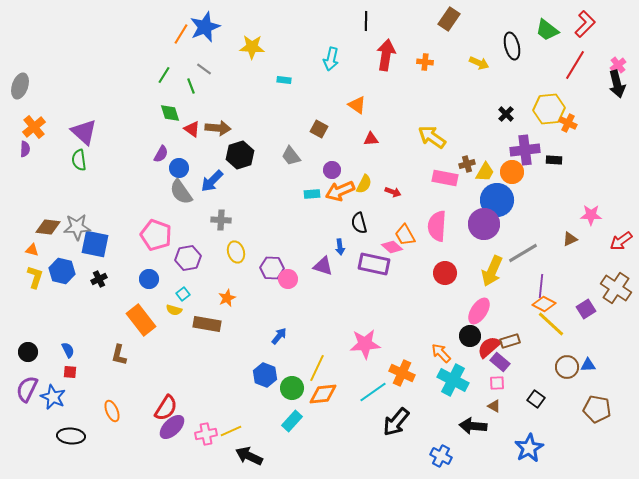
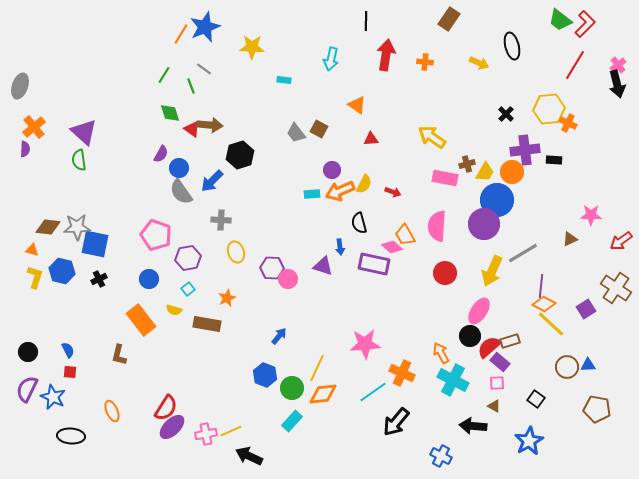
green trapezoid at (547, 30): moved 13 px right, 10 px up
brown arrow at (218, 128): moved 8 px left, 3 px up
gray trapezoid at (291, 156): moved 5 px right, 23 px up
cyan square at (183, 294): moved 5 px right, 5 px up
orange arrow at (441, 353): rotated 15 degrees clockwise
blue star at (529, 448): moved 7 px up
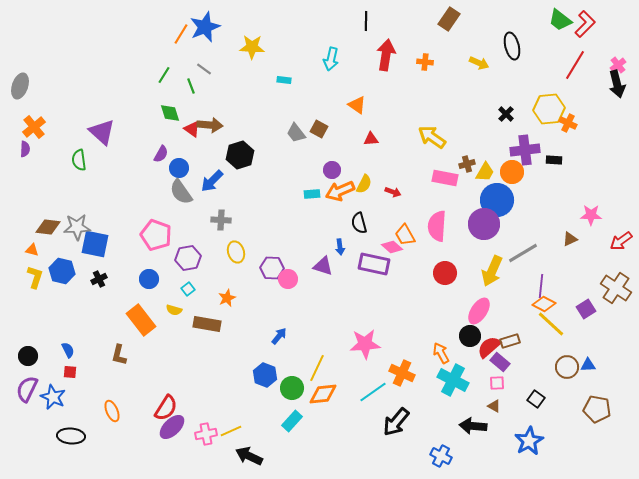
purple triangle at (84, 132): moved 18 px right
black circle at (28, 352): moved 4 px down
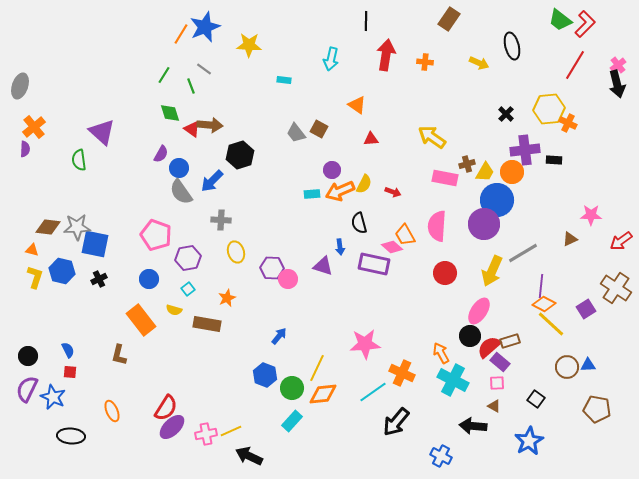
yellow star at (252, 47): moved 3 px left, 2 px up
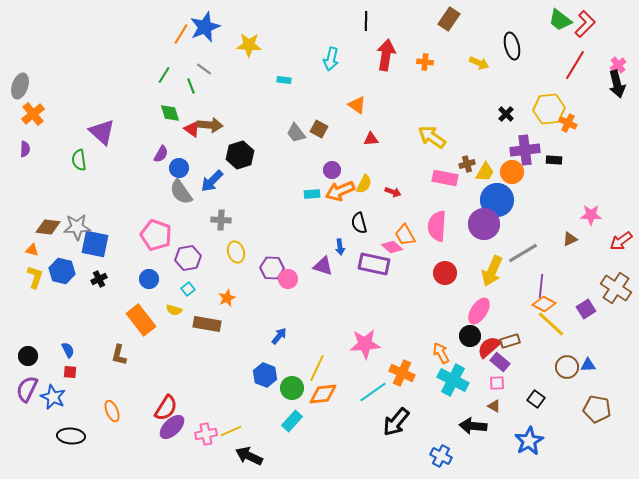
orange cross at (34, 127): moved 1 px left, 13 px up
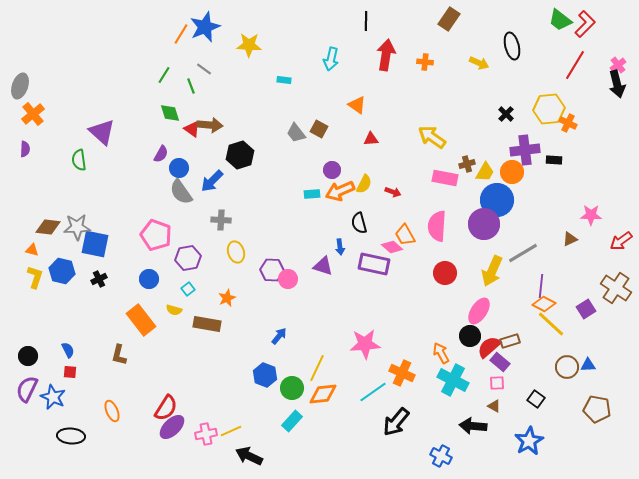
purple hexagon at (272, 268): moved 2 px down
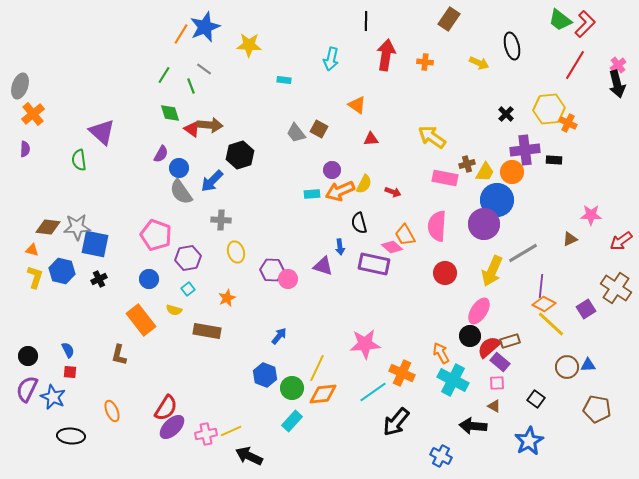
brown rectangle at (207, 324): moved 7 px down
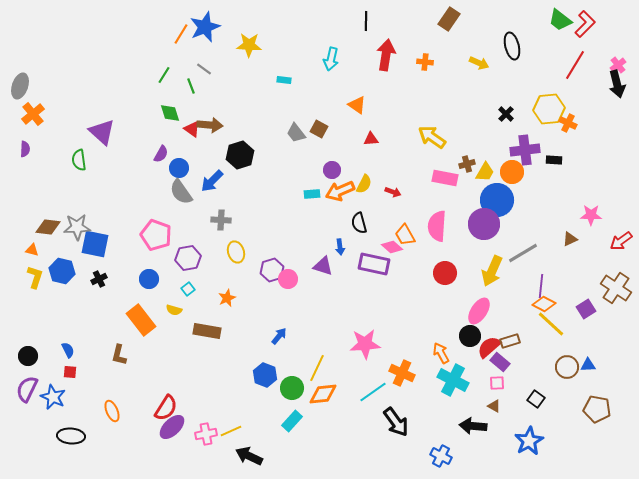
purple hexagon at (272, 270): rotated 20 degrees counterclockwise
black arrow at (396, 422): rotated 76 degrees counterclockwise
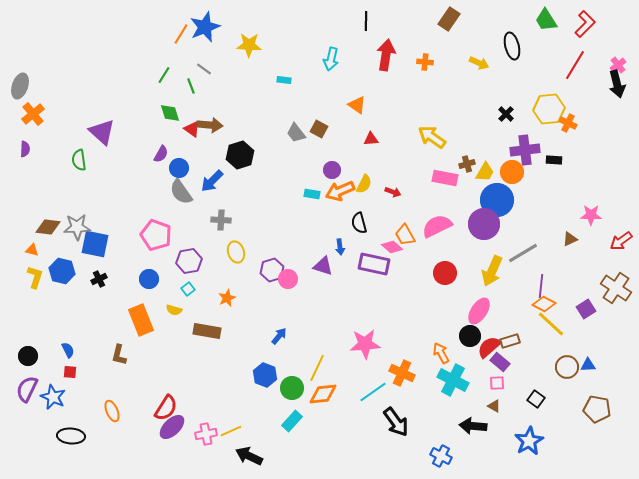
green trapezoid at (560, 20): moved 14 px left; rotated 20 degrees clockwise
cyan rectangle at (312, 194): rotated 14 degrees clockwise
pink semicircle at (437, 226): rotated 60 degrees clockwise
purple hexagon at (188, 258): moved 1 px right, 3 px down
orange rectangle at (141, 320): rotated 16 degrees clockwise
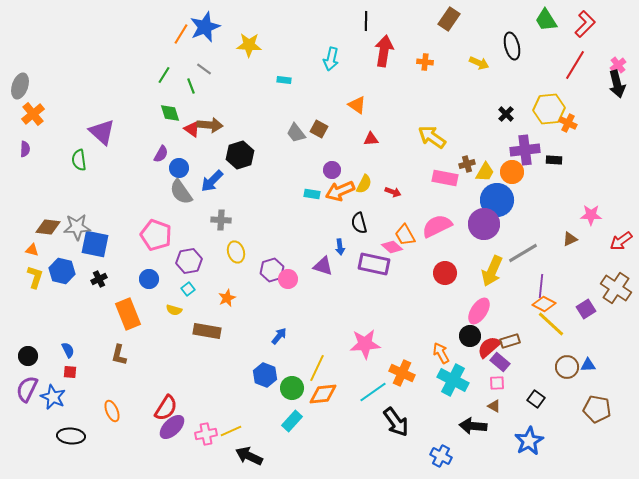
red arrow at (386, 55): moved 2 px left, 4 px up
orange rectangle at (141, 320): moved 13 px left, 6 px up
